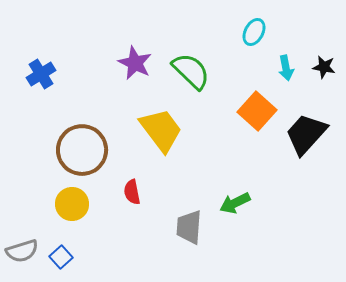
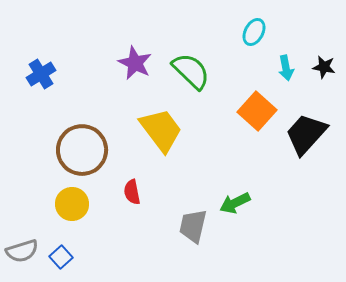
gray trapezoid: moved 4 px right, 1 px up; rotated 9 degrees clockwise
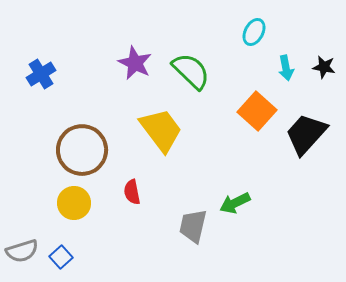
yellow circle: moved 2 px right, 1 px up
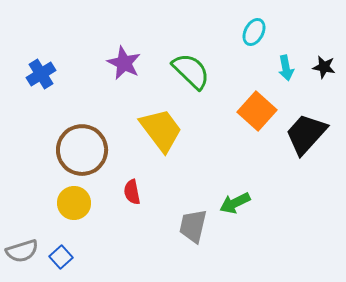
purple star: moved 11 px left
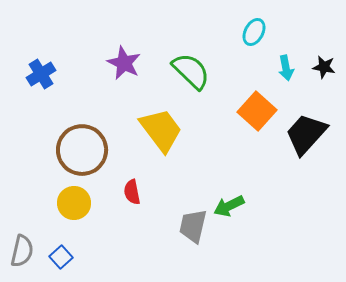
green arrow: moved 6 px left, 3 px down
gray semicircle: rotated 60 degrees counterclockwise
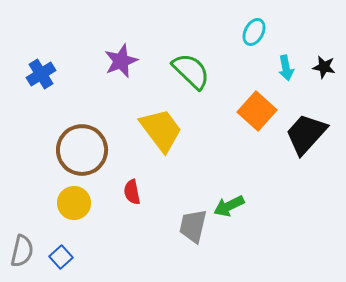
purple star: moved 3 px left, 2 px up; rotated 24 degrees clockwise
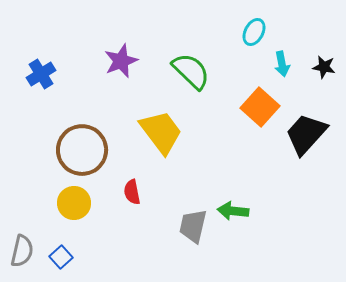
cyan arrow: moved 4 px left, 4 px up
orange square: moved 3 px right, 4 px up
yellow trapezoid: moved 2 px down
green arrow: moved 4 px right, 5 px down; rotated 32 degrees clockwise
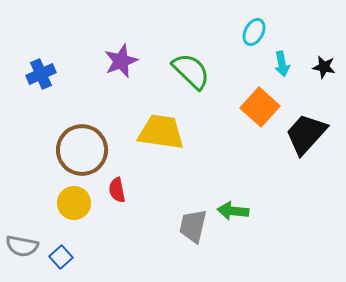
blue cross: rotated 8 degrees clockwise
yellow trapezoid: rotated 45 degrees counterclockwise
red semicircle: moved 15 px left, 2 px up
gray semicircle: moved 5 px up; rotated 88 degrees clockwise
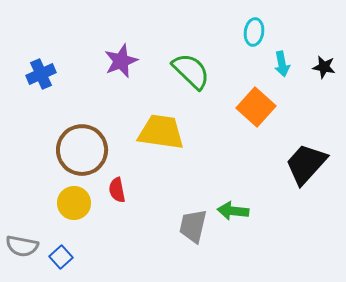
cyan ellipse: rotated 20 degrees counterclockwise
orange square: moved 4 px left
black trapezoid: moved 30 px down
